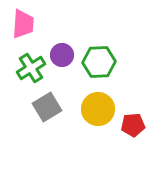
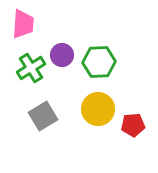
gray square: moved 4 px left, 9 px down
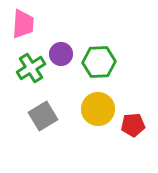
purple circle: moved 1 px left, 1 px up
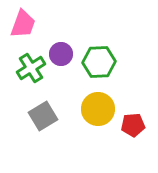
pink trapezoid: rotated 16 degrees clockwise
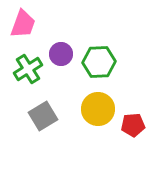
green cross: moved 3 px left, 1 px down
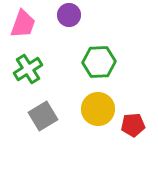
purple circle: moved 8 px right, 39 px up
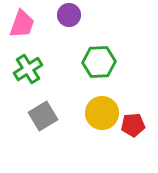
pink trapezoid: moved 1 px left
yellow circle: moved 4 px right, 4 px down
